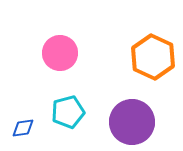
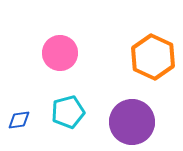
blue diamond: moved 4 px left, 8 px up
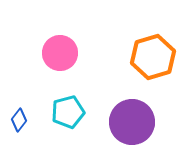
orange hexagon: rotated 18 degrees clockwise
blue diamond: rotated 45 degrees counterclockwise
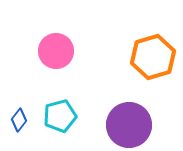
pink circle: moved 4 px left, 2 px up
cyan pentagon: moved 8 px left, 4 px down
purple circle: moved 3 px left, 3 px down
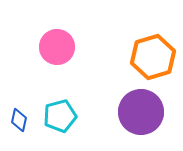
pink circle: moved 1 px right, 4 px up
blue diamond: rotated 25 degrees counterclockwise
purple circle: moved 12 px right, 13 px up
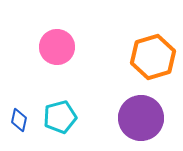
purple circle: moved 6 px down
cyan pentagon: moved 1 px down
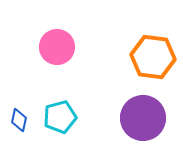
orange hexagon: rotated 24 degrees clockwise
purple circle: moved 2 px right
